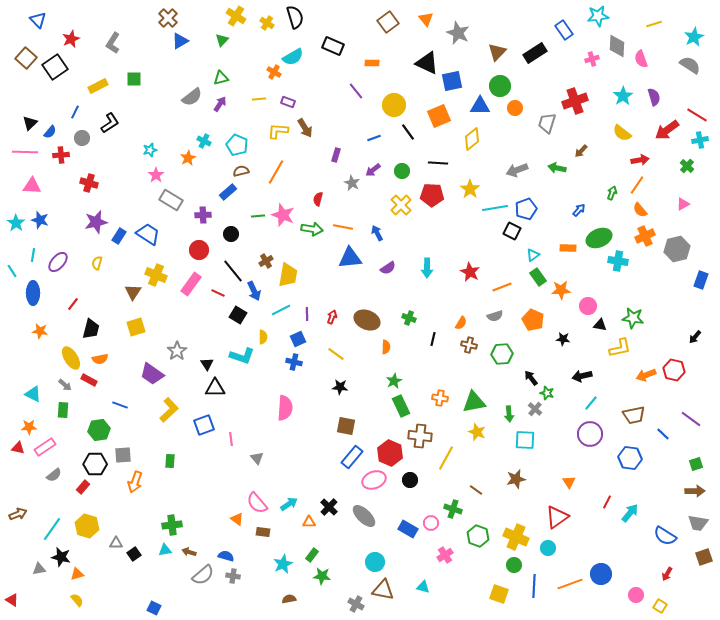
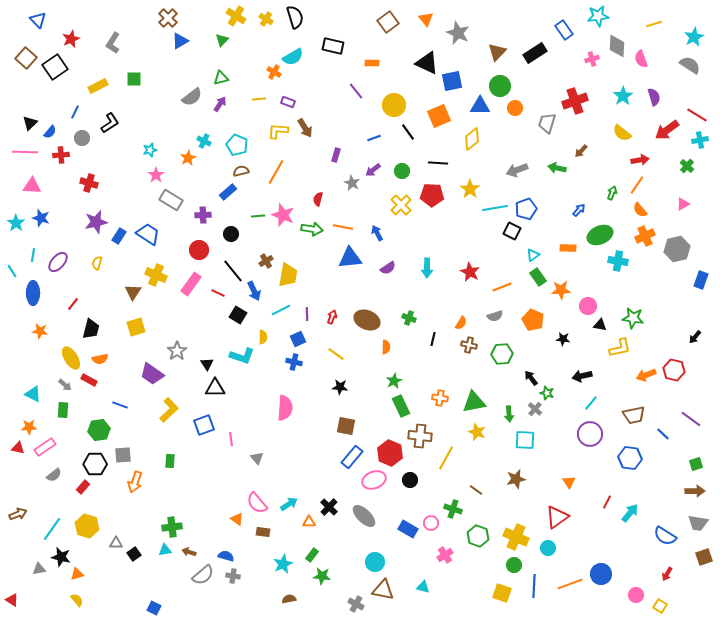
yellow cross at (267, 23): moved 1 px left, 4 px up
black rectangle at (333, 46): rotated 10 degrees counterclockwise
blue star at (40, 220): moved 1 px right, 2 px up
green ellipse at (599, 238): moved 1 px right, 3 px up
green cross at (172, 525): moved 2 px down
yellow square at (499, 594): moved 3 px right, 1 px up
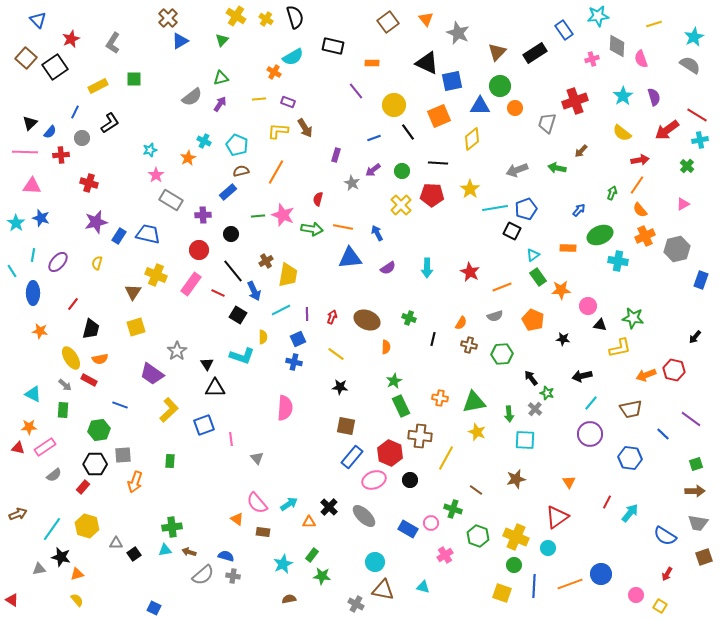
blue trapezoid at (148, 234): rotated 20 degrees counterclockwise
brown trapezoid at (634, 415): moved 3 px left, 6 px up
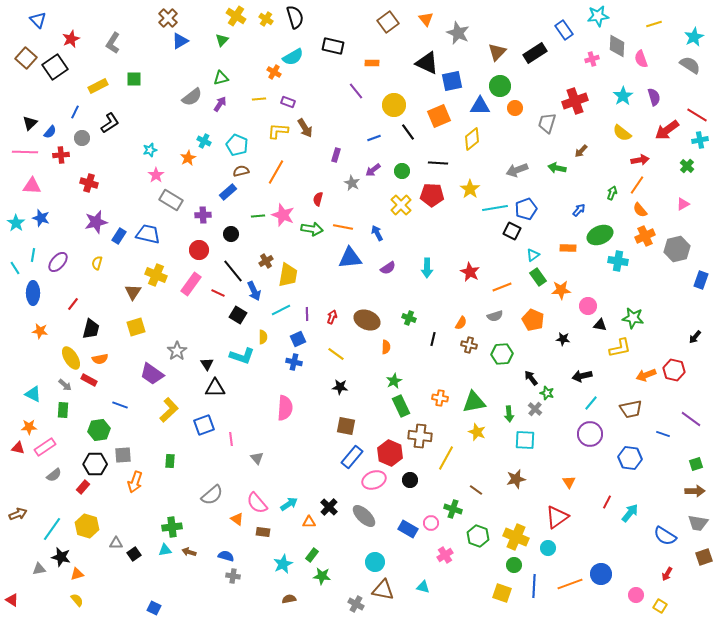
cyan line at (12, 271): moved 3 px right, 3 px up
blue line at (663, 434): rotated 24 degrees counterclockwise
gray semicircle at (203, 575): moved 9 px right, 80 px up
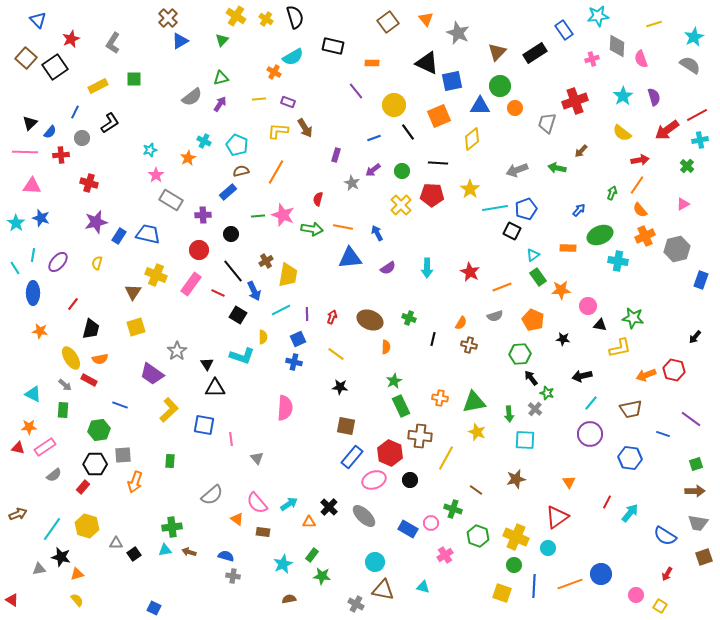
red line at (697, 115): rotated 60 degrees counterclockwise
brown ellipse at (367, 320): moved 3 px right
green hexagon at (502, 354): moved 18 px right
blue square at (204, 425): rotated 30 degrees clockwise
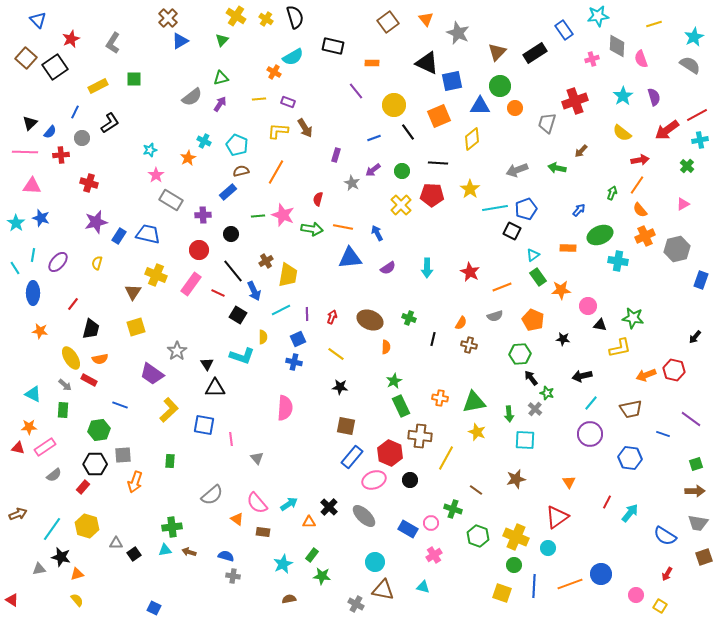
pink cross at (445, 555): moved 11 px left
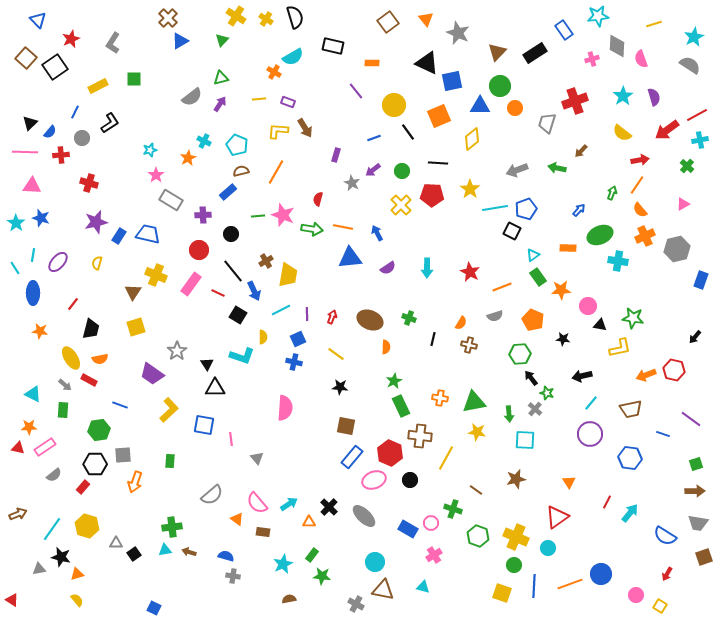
yellow star at (477, 432): rotated 12 degrees counterclockwise
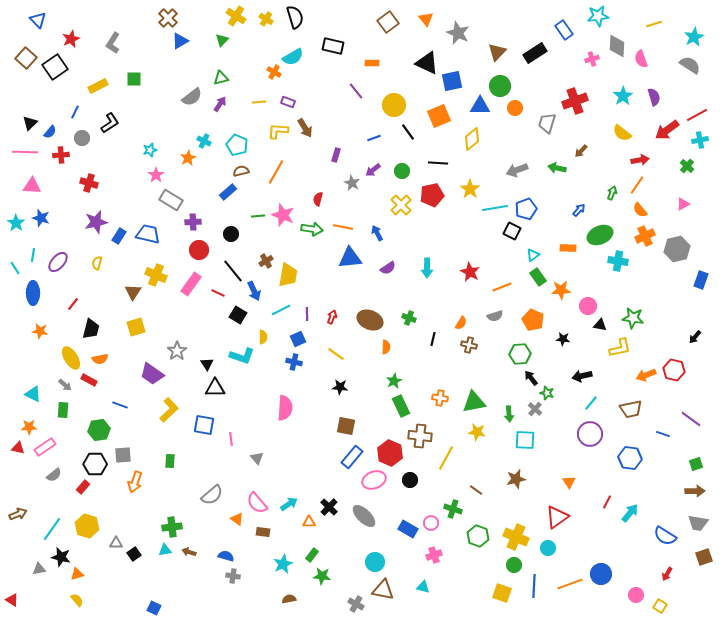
yellow line at (259, 99): moved 3 px down
red pentagon at (432, 195): rotated 15 degrees counterclockwise
purple cross at (203, 215): moved 10 px left, 7 px down
pink cross at (434, 555): rotated 14 degrees clockwise
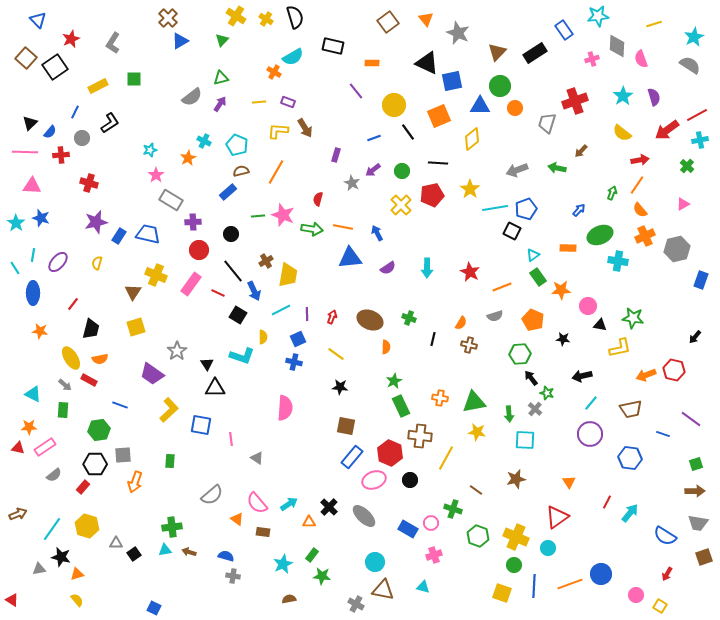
blue square at (204, 425): moved 3 px left
gray triangle at (257, 458): rotated 16 degrees counterclockwise
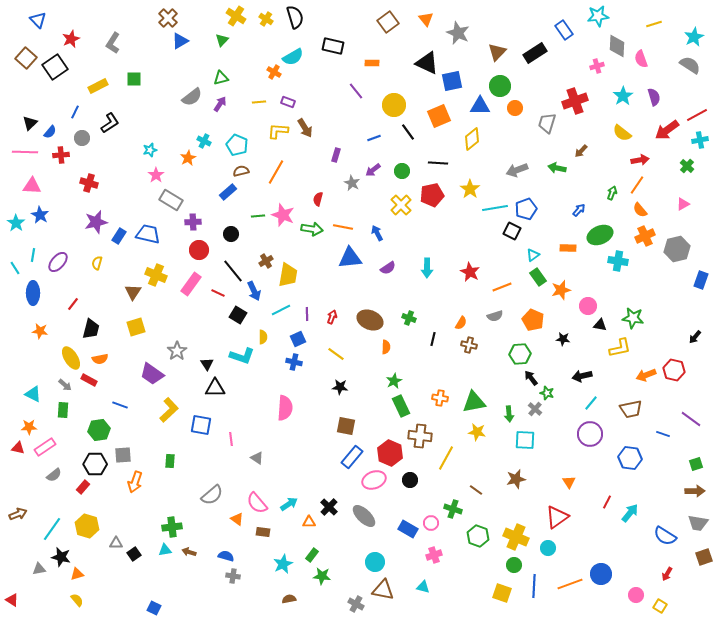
pink cross at (592, 59): moved 5 px right, 7 px down
blue star at (41, 218): moved 1 px left, 3 px up; rotated 12 degrees clockwise
orange star at (561, 290): rotated 12 degrees counterclockwise
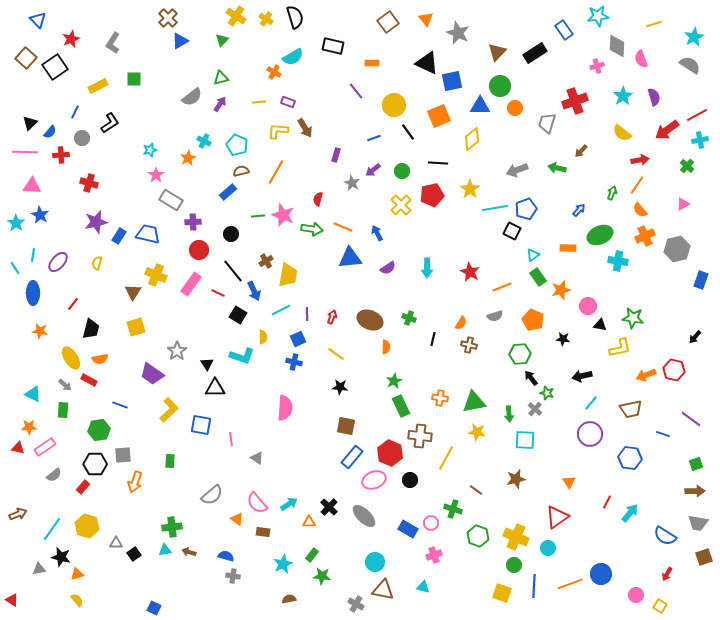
orange line at (343, 227): rotated 12 degrees clockwise
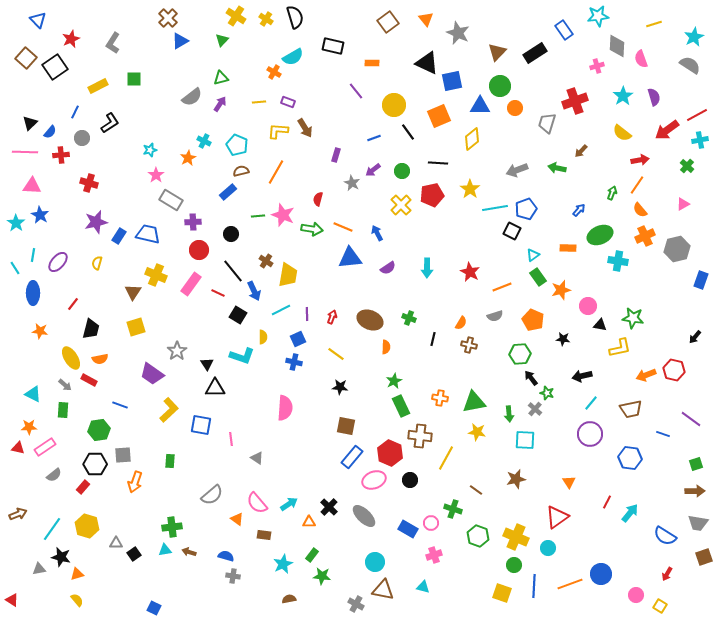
brown cross at (266, 261): rotated 24 degrees counterclockwise
brown rectangle at (263, 532): moved 1 px right, 3 px down
